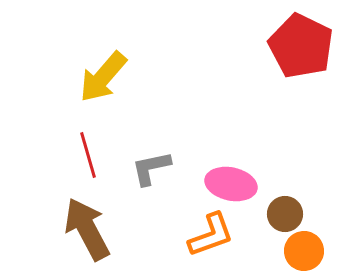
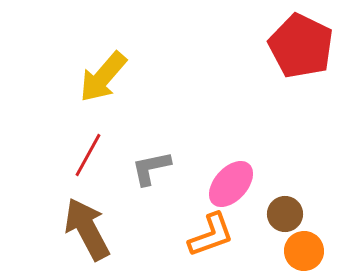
red line: rotated 45 degrees clockwise
pink ellipse: rotated 60 degrees counterclockwise
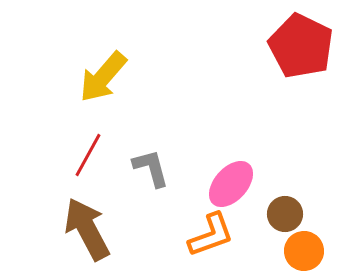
gray L-shape: rotated 87 degrees clockwise
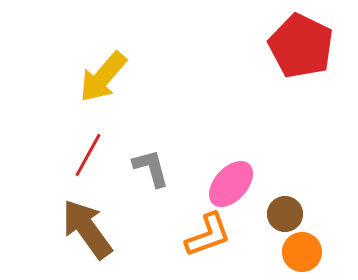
brown arrow: rotated 8 degrees counterclockwise
orange L-shape: moved 3 px left
orange circle: moved 2 px left, 1 px down
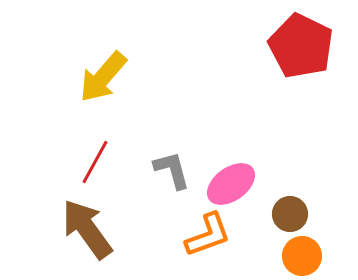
red line: moved 7 px right, 7 px down
gray L-shape: moved 21 px right, 2 px down
pink ellipse: rotated 12 degrees clockwise
brown circle: moved 5 px right
orange circle: moved 4 px down
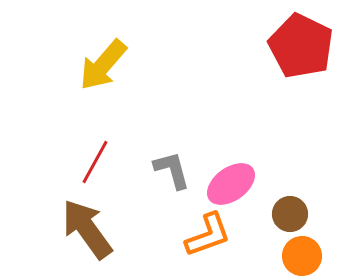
yellow arrow: moved 12 px up
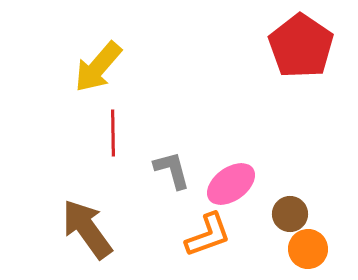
red pentagon: rotated 8 degrees clockwise
yellow arrow: moved 5 px left, 2 px down
red line: moved 18 px right, 29 px up; rotated 30 degrees counterclockwise
orange circle: moved 6 px right, 7 px up
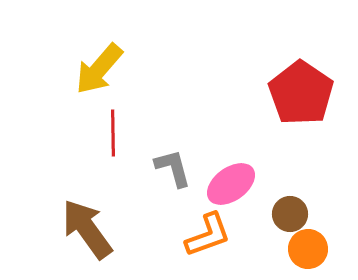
red pentagon: moved 47 px down
yellow arrow: moved 1 px right, 2 px down
gray L-shape: moved 1 px right, 2 px up
